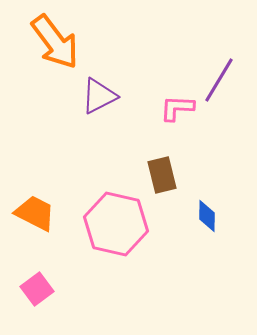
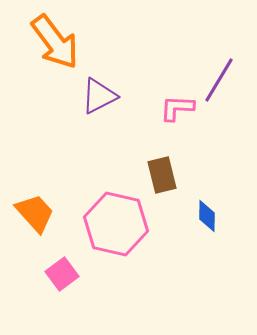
orange trapezoid: rotated 21 degrees clockwise
pink square: moved 25 px right, 15 px up
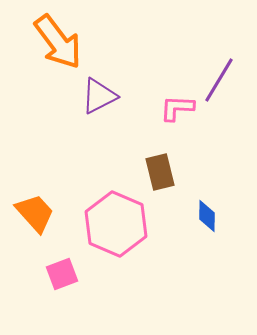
orange arrow: moved 3 px right
brown rectangle: moved 2 px left, 3 px up
pink hexagon: rotated 10 degrees clockwise
pink square: rotated 16 degrees clockwise
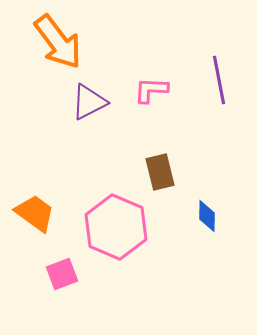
purple line: rotated 42 degrees counterclockwise
purple triangle: moved 10 px left, 6 px down
pink L-shape: moved 26 px left, 18 px up
orange trapezoid: rotated 12 degrees counterclockwise
pink hexagon: moved 3 px down
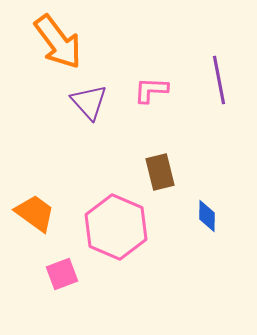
purple triangle: rotated 45 degrees counterclockwise
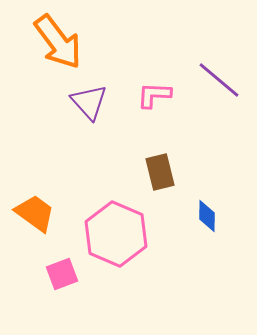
purple line: rotated 39 degrees counterclockwise
pink L-shape: moved 3 px right, 5 px down
pink hexagon: moved 7 px down
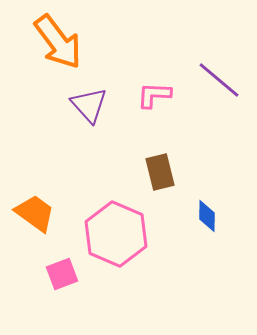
purple triangle: moved 3 px down
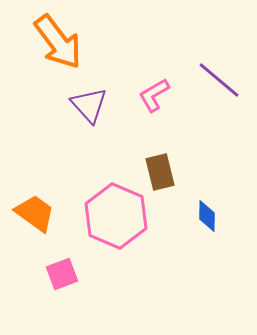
pink L-shape: rotated 33 degrees counterclockwise
pink hexagon: moved 18 px up
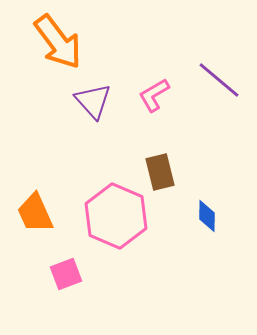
purple triangle: moved 4 px right, 4 px up
orange trapezoid: rotated 150 degrees counterclockwise
pink square: moved 4 px right
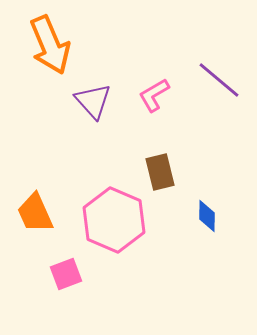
orange arrow: moved 8 px left, 3 px down; rotated 14 degrees clockwise
pink hexagon: moved 2 px left, 4 px down
